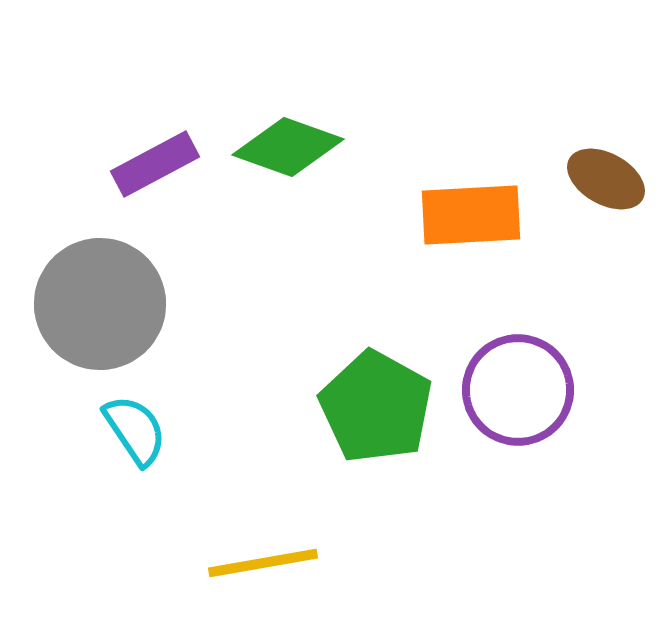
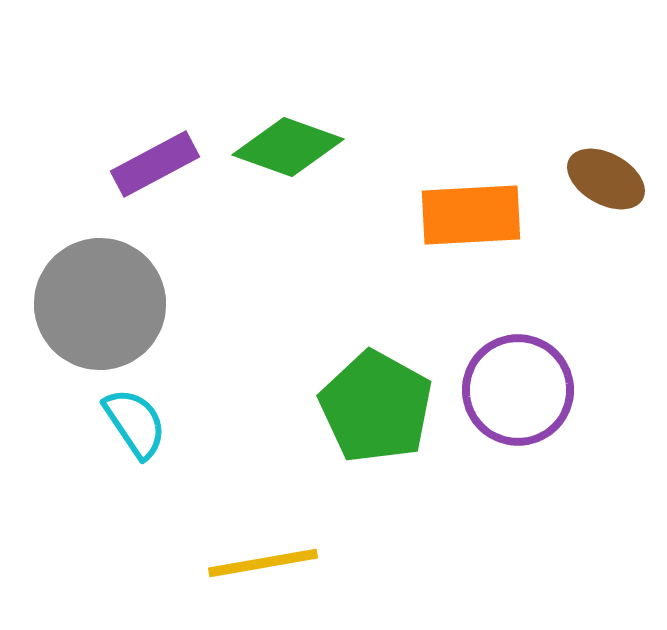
cyan semicircle: moved 7 px up
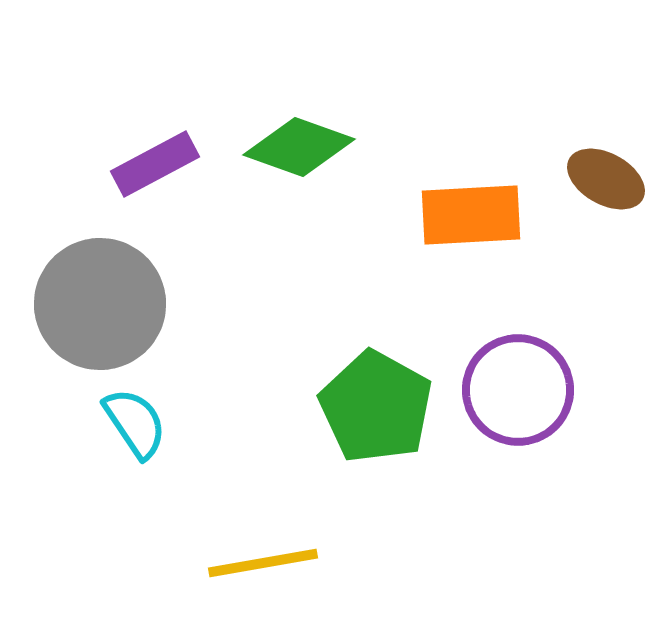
green diamond: moved 11 px right
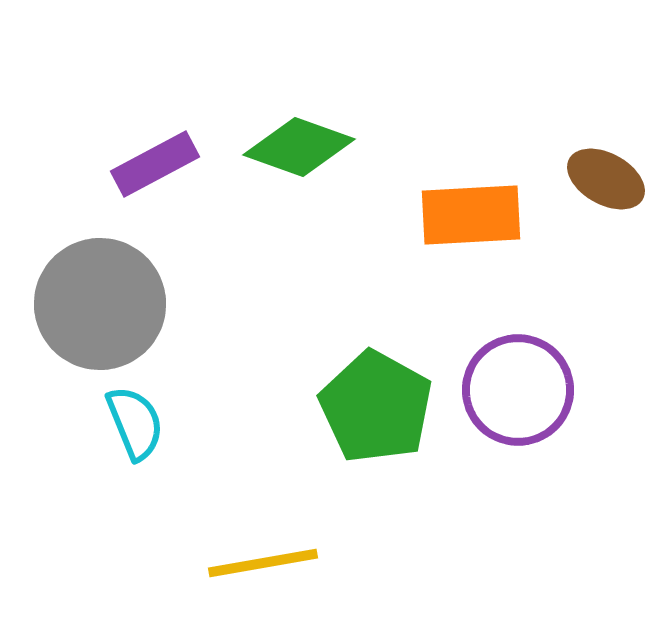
cyan semicircle: rotated 12 degrees clockwise
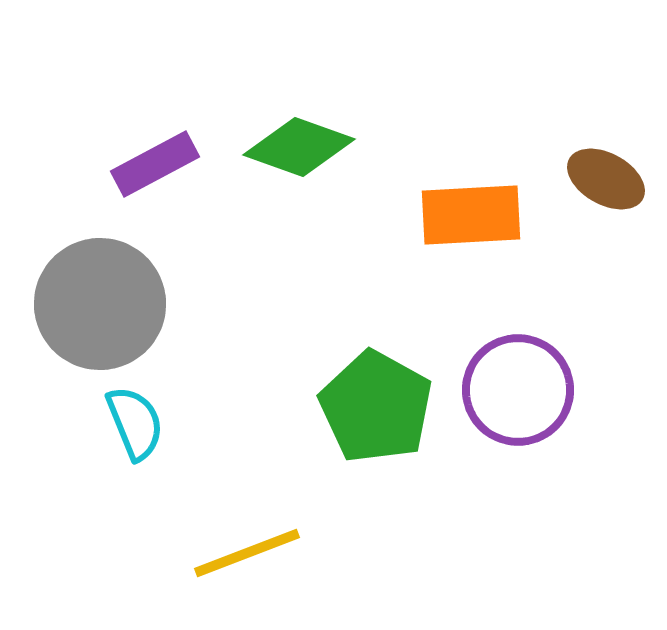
yellow line: moved 16 px left, 10 px up; rotated 11 degrees counterclockwise
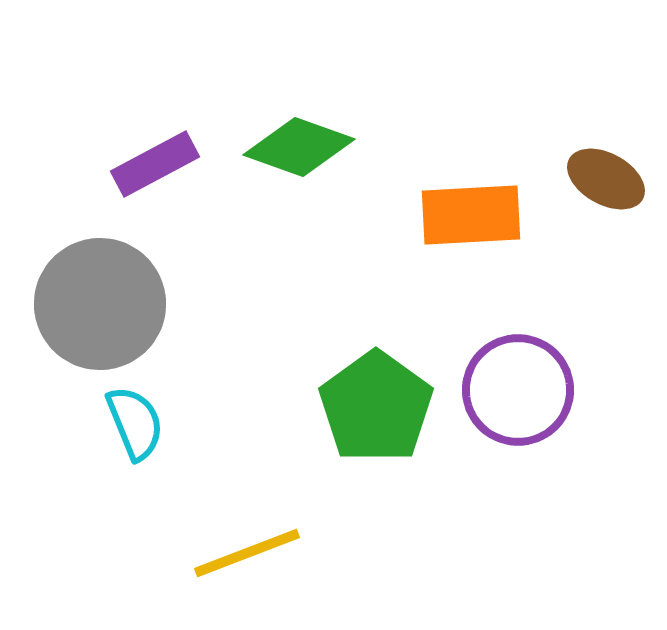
green pentagon: rotated 7 degrees clockwise
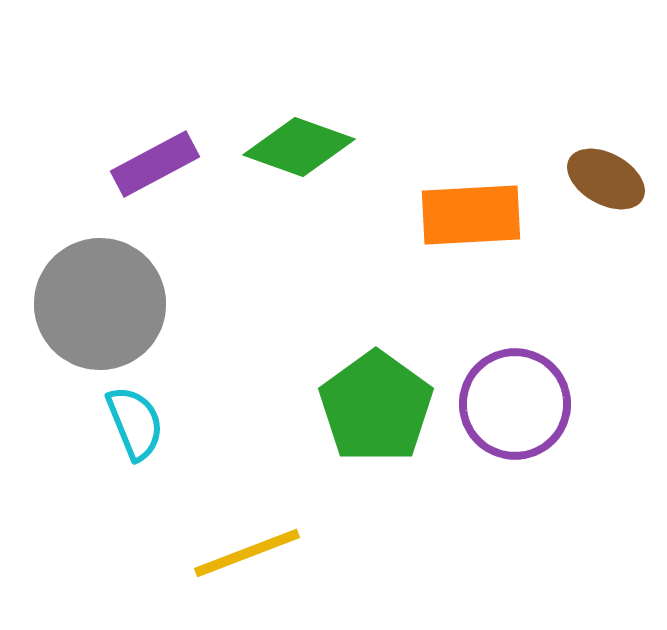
purple circle: moved 3 px left, 14 px down
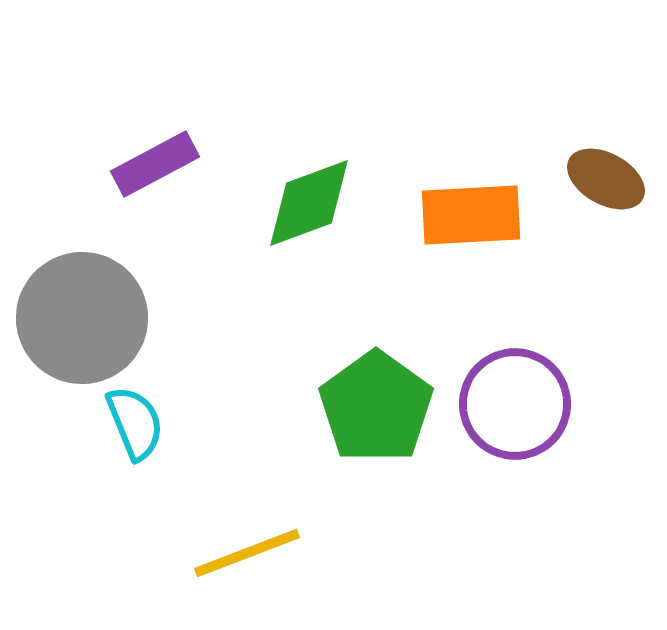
green diamond: moved 10 px right, 56 px down; rotated 40 degrees counterclockwise
gray circle: moved 18 px left, 14 px down
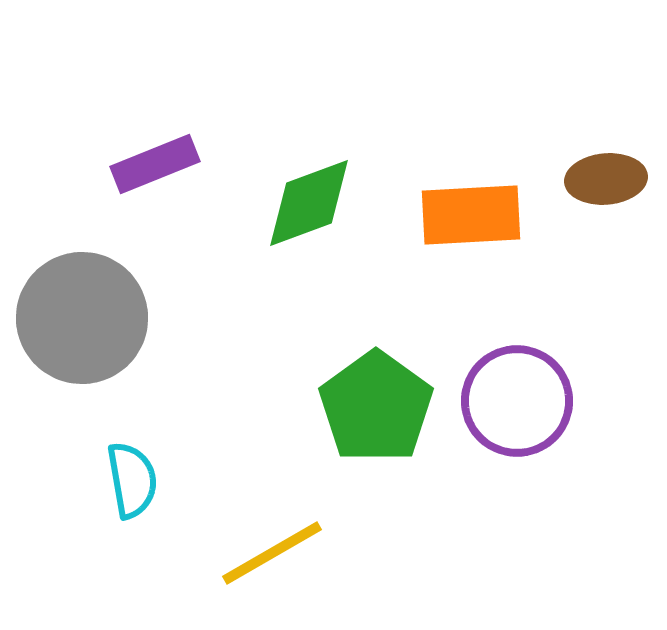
purple rectangle: rotated 6 degrees clockwise
brown ellipse: rotated 34 degrees counterclockwise
purple circle: moved 2 px right, 3 px up
cyan semicircle: moved 3 px left, 57 px down; rotated 12 degrees clockwise
yellow line: moved 25 px right; rotated 9 degrees counterclockwise
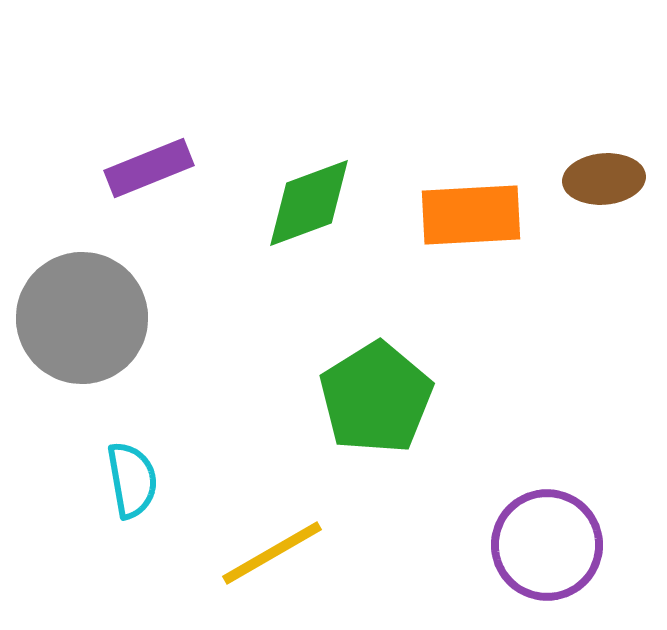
purple rectangle: moved 6 px left, 4 px down
brown ellipse: moved 2 px left
purple circle: moved 30 px right, 144 px down
green pentagon: moved 9 px up; rotated 4 degrees clockwise
